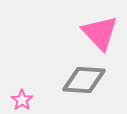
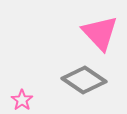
gray diamond: rotated 30 degrees clockwise
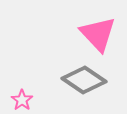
pink triangle: moved 2 px left, 1 px down
